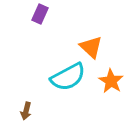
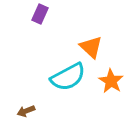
brown arrow: rotated 54 degrees clockwise
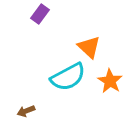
purple rectangle: rotated 12 degrees clockwise
orange triangle: moved 2 px left
orange star: moved 1 px left
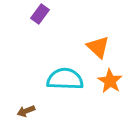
orange triangle: moved 9 px right
cyan semicircle: moved 3 px left, 2 px down; rotated 150 degrees counterclockwise
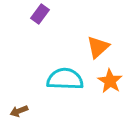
orange triangle: rotated 35 degrees clockwise
brown arrow: moved 7 px left
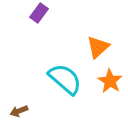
purple rectangle: moved 1 px left, 1 px up
cyan semicircle: rotated 39 degrees clockwise
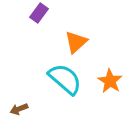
orange triangle: moved 22 px left, 5 px up
brown arrow: moved 2 px up
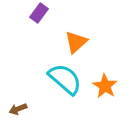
orange star: moved 5 px left, 5 px down
brown arrow: moved 1 px left
